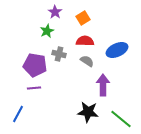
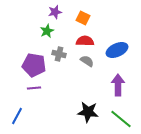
purple star: rotated 24 degrees clockwise
orange square: rotated 32 degrees counterclockwise
purple pentagon: moved 1 px left
purple arrow: moved 15 px right
blue line: moved 1 px left, 2 px down
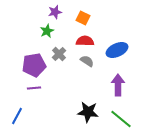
gray cross: rotated 32 degrees clockwise
purple pentagon: rotated 20 degrees counterclockwise
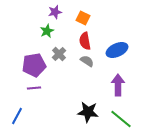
red semicircle: rotated 102 degrees counterclockwise
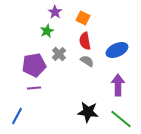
purple star: rotated 24 degrees counterclockwise
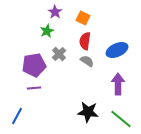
red semicircle: rotated 18 degrees clockwise
purple arrow: moved 1 px up
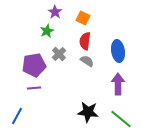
blue ellipse: moved 1 px right, 1 px down; rotated 75 degrees counterclockwise
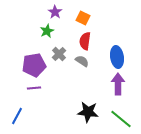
blue ellipse: moved 1 px left, 6 px down
gray semicircle: moved 5 px left
